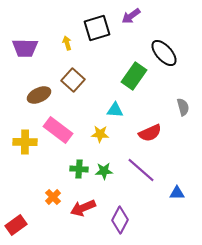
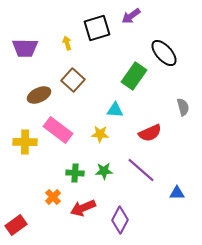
green cross: moved 4 px left, 4 px down
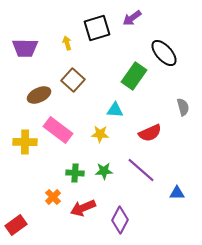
purple arrow: moved 1 px right, 2 px down
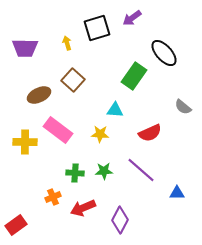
gray semicircle: rotated 144 degrees clockwise
orange cross: rotated 21 degrees clockwise
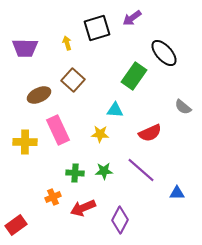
pink rectangle: rotated 28 degrees clockwise
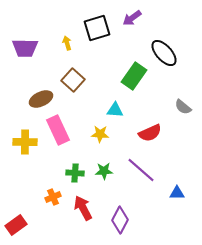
brown ellipse: moved 2 px right, 4 px down
red arrow: rotated 85 degrees clockwise
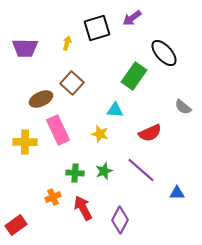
yellow arrow: rotated 32 degrees clockwise
brown square: moved 1 px left, 3 px down
yellow star: rotated 12 degrees clockwise
green star: rotated 18 degrees counterclockwise
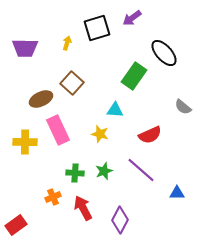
red semicircle: moved 2 px down
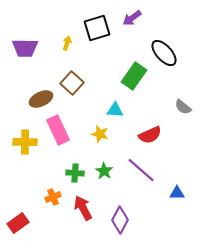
green star: rotated 18 degrees counterclockwise
red rectangle: moved 2 px right, 2 px up
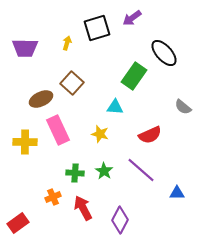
cyan triangle: moved 3 px up
